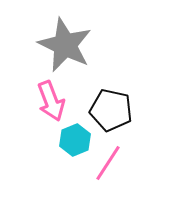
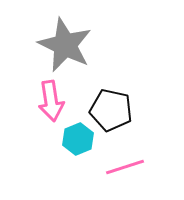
pink arrow: rotated 12 degrees clockwise
cyan hexagon: moved 3 px right, 1 px up
pink line: moved 17 px right, 4 px down; rotated 39 degrees clockwise
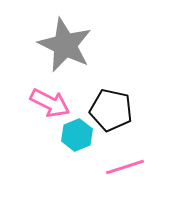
pink arrow: moved 1 px left, 2 px down; rotated 54 degrees counterclockwise
cyan hexagon: moved 1 px left, 4 px up
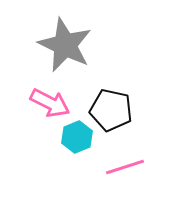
cyan hexagon: moved 2 px down
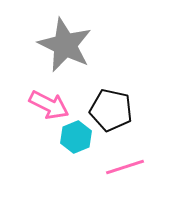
pink arrow: moved 1 px left, 2 px down
cyan hexagon: moved 1 px left
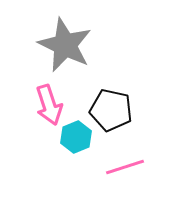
pink arrow: rotated 45 degrees clockwise
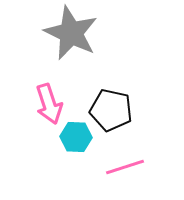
gray star: moved 6 px right, 12 px up
pink arrow: moved 1 px up
cyan hexagon: rotated 24 degrees clockwise
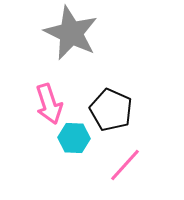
black pentagon: rotated 12 degrees clockwise
cyan hexagon: moved 2 px left, 1 px down
pink line: moved 2 px up; rotated 30 degrees counterclockwise
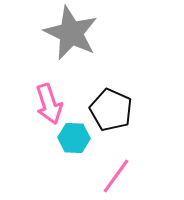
pink line: moved 9 px left, 11 px down; rotated 6 degrees counterclockwise
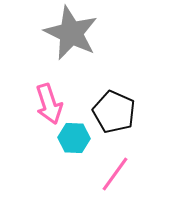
black pentagon: moved 3 px right, 2 px down
pink line: moved 1 px left, 2 px up
